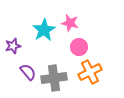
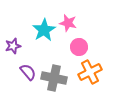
pink star: moved 2 px left
gray cross: rotated 20 degrees clockwise
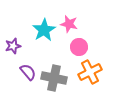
pink star: moved 1 px right, 1 px down
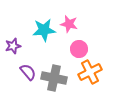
cyan star: rotated 25 degrees clockwise
pink circle: moved 2 px down
